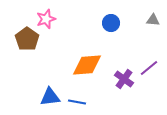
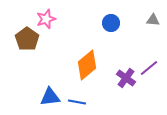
orange diamond: rotated 36 degrees counterclockwise
purple cross: moved 2 px right, 1 px up
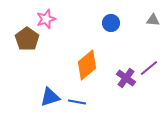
blue triangle: rotated 10 degrees counterclockwise
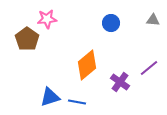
pink star: moved 1 px right; rotated 12 degrees clockwise
purple cross: moved 6 px left, 4 px down
